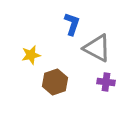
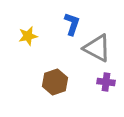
yellow star: moved 3 px left, 19 px up
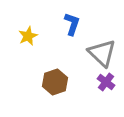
yellow star: rotated 12 degrees counterclockwise
gray triangle: moved 5 px right, 5 px down; rotated 16 degrees clockwise
purple cross: rotated 30 degrees clockwise
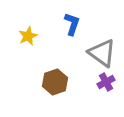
gray triangle: rotated 8 degrees counterclockwise
purple cross: rotated 24 degrees clockwise
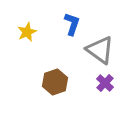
yellow star: moved 1 px left, 4 px up
gray triangle: moved 2 px left, 3 px up
purple cross: moved 1 px left, 1 px down; rotated 18 degrees counterclockwise
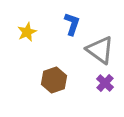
brown hexagon: moved 1 px left, 2 px up
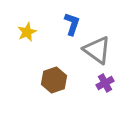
gray triangle: moved 3 px left
purple cross: rotated 18 degrees clockwise
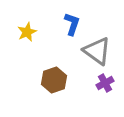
gray triangle: moved 1 px down
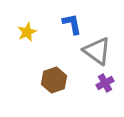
blue L-shape: rotated 30 degrees counterclockwise
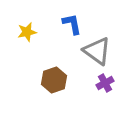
yellow star: rotated 12 degrees clockwise
